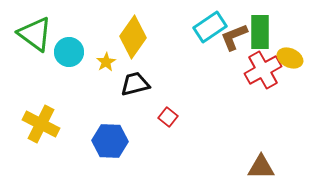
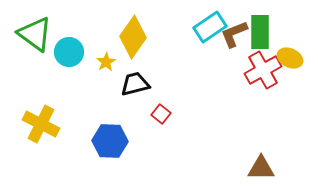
brown L-shape: moved 3 px up
red square: moved 7 px left, 3 px up
brown triangle: moved 1 px down
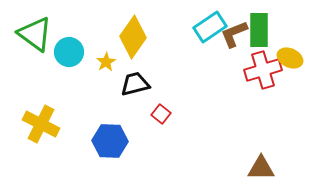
green rectangle: moved 1 px left, 2 px up
red cross: rotated 12 degrees clockwise
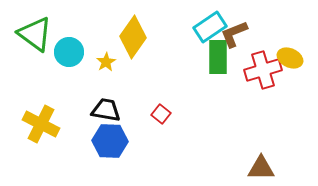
green rectangle: moved 41 px left, 27 px down
black trapezoid: moved 29 px left, 26 px down; rotated 24 degrees clockwise
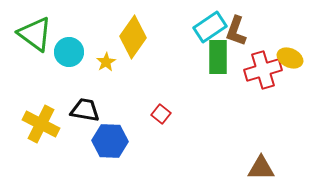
brown L-shape: moved 2 px right, 3 px up; rotated 48 degrees counterclockwise
black trapezoid: moved 21 px left
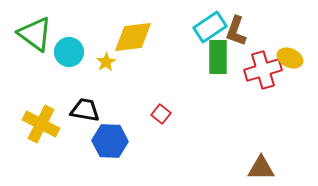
yellow diamond: rotated 48 degrees clockwise
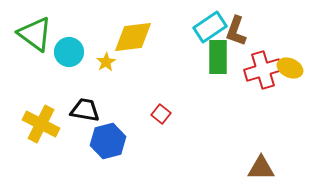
yellow ellipse: moved 10 px down
blue hexagon: moved 2 px left; rotated 16 degrees counterclockwise
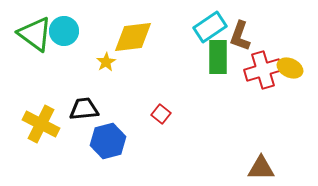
brown L-shape: moved 4 px right, 5 px down
cyan circle: moved 5 px left, 21 px up
black trapezoid: moved 1 px left, 1 px up; rotated 16 degrees counterclockwise
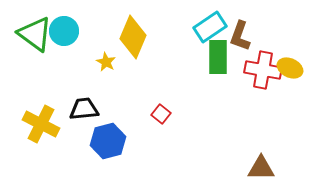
yellow diamond: rotated 60 degrees counterclockwise
yellow star: rotated 12 degrees counterclockwise
red cross: rotated 27 degrees clockwise
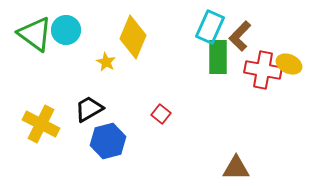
cyan rectangle: rotated 32 degrees counterclockwise
cyan circle: moved 2 px right, 1 px up
brown L-shape: rotated 24 degrees clockwise
yellow ellipse: moved 1 px left, 4 px up
black trapezoid: moved 5 px right; rotated 24 degrees counterclockwise
brown triangle: moved 25 px left
